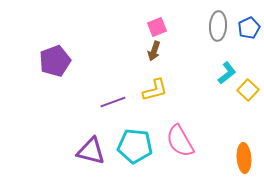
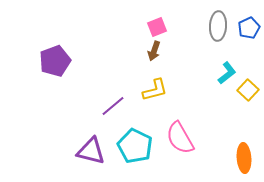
purple line: moved 4 px down; rotated 20 degrees counterclockwise
pink semicircle: moved 3 px up
cyan pentagon: rotated 20 degrees clockwise
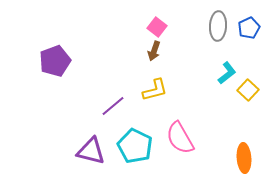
pink square: rotated 30 degrees counterclockwise
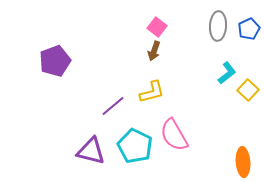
blue pentagon: moved 1 px down
yellow L-shape: moved 3 px left, 2 px down
pink semicircle: moved 6 px left, 3 px up
orange ellipse: moved 1 px left, 4 px down
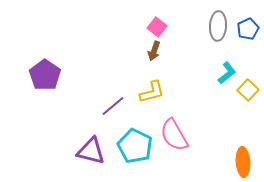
blue pentagon: moved 1 px left
purple pentagon: moved 10 px left, 14 px down; rotated 16 degrees counterclockwise
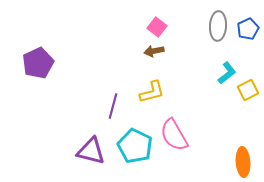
brown arrow: rotated 60 degrees clockwise
purple pentagon: moved 7 px left, 12 px up; rotated 12 degrees clockwise
yellow square: rotated 20 degrees clockwise
purple line: rotated 35 degrees counterclockwise
